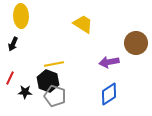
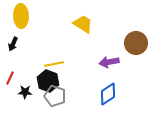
blue diamond: moved 1 px left
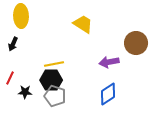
black hexagon: moved 3 px right, 1 px up; rotated 20 degrees counterclockwise
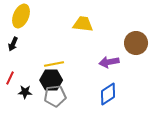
yellow ellipse: rotated 25 degrees clockwise
yellow trapezoid: rotated 25 degrees counterclockwise
gray pentagon: rotated 25 degrees counterclockwise
